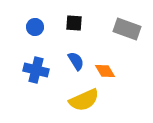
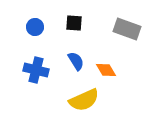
orange diamond: moved 1 px right, 1 px up
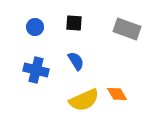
orange diamond: moved 11 px right, 24 px down
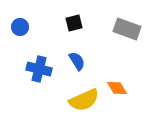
black square: rotated 18 degrees counterclockwise
blue circle: moved 15 px left
blue semicircle: moved 1 px right
blue cross: moved 3 px right, 1 px up
orange diamond: moved 6 px up
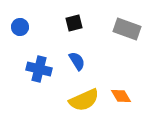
orange diamond: moved 4 px right, 8 px down
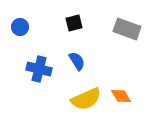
yellow semicircle: moved 2 px right, 1 px up
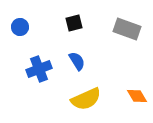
blue cross: rotated 35 degrees counterclockwise
orange diamond: moved 16 px right
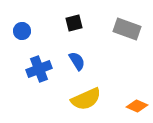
blue circle: moved 2 px right, 4 px down
orange diamond: moved 10 px down; rotated 35 degrees counterclockwise
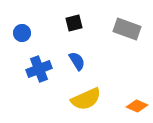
blue circle: moved 2 px down
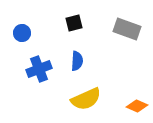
blue semicircle: rotated 36 degrees clockwise
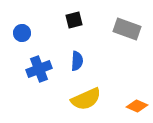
black square: moved 3 px up
